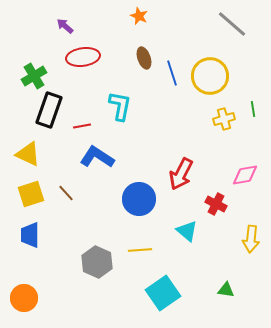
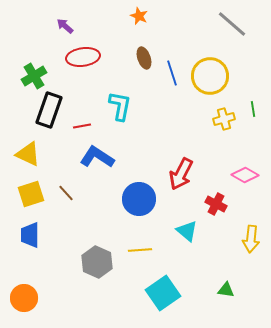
pink diamond: rotated 40 degrees clockwise
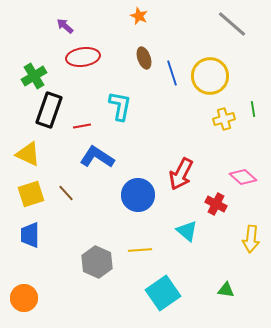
pink diamond: moved 2 px left, 2 px down; rotated 12 degrees clockwise
blue circle: moved 1 px left, 4 px up
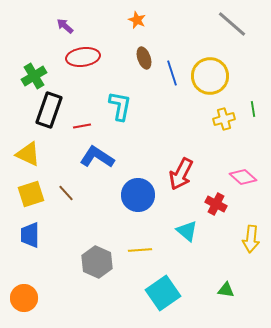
orange star: moved 2 px left, 4 px down
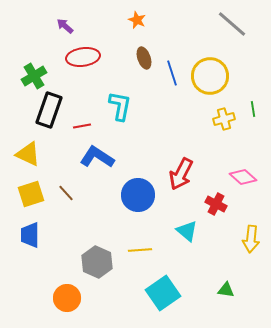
orange circle: moved 43 px right
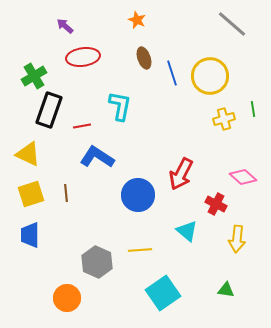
brown line: rotated 36 degrees clockwise
yellow arrow: moved 14 px left
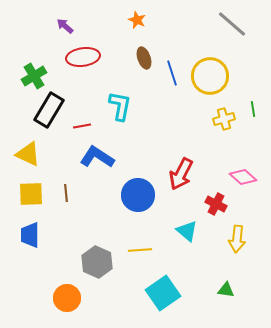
black rectangle: rotated 12 degrees clockwise
yellow square: rotated 16 degrees clockwise
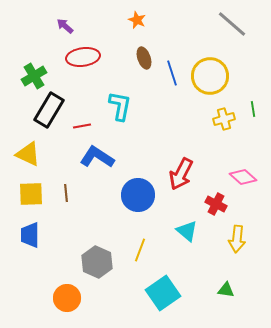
yellow line: rotated 65 degrees counterclockwise
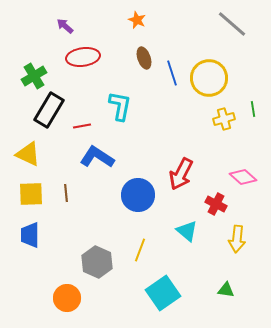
yellow circle: moved 1 px left, 2 px down
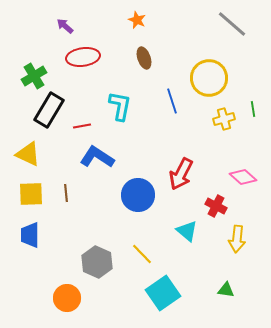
blue line: moved 28 px down
red cross: moved 2 px down
yellow line: moved 2 px right, 4 px down; rotated 65 degrees counterclockwise
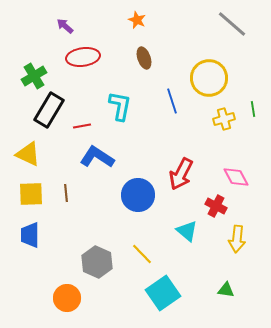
pink diamond: moved 7 px left; rotated 20 degrees clockwise
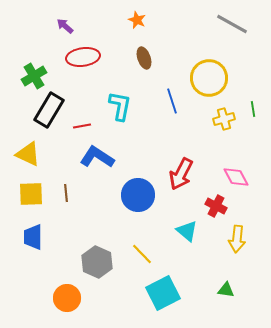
gray line: rotated 12 degrees counterclockwise
blue trapezoid: moved 3 px right, 2 px down
cyan square: rotated 8 degrees clockwise
